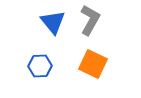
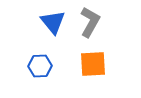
gray L-shape: moved 2 px down
orange square: rotated 28 degrees counterclockwise
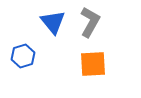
blue hexagon: moved 17 px left, 10 px up; rotated 15 degrees counterclockwise
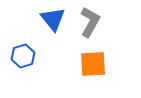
blue triangle: moved 3 px up
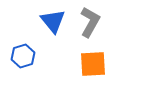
blue triangle: moved 2 px down
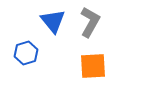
blue hexagon: moved 3 px right, 3 px up
orange square: moved 2 px down
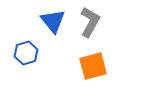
orange square: rotated 12 degrees counterclockwise
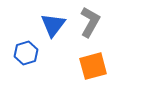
blue triangle: moved 4 px down; rotated 16 degrees clockwise
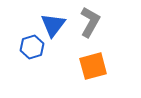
blue hexagon: moved 6 px right, 6 px up
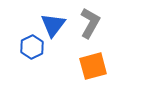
gray L-shape: moved 1 px down
blue hexagon: rotated 10 degrees counterclockwise
